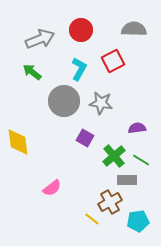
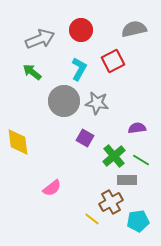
gray semicircle: rotated 15 degrees counterclockwise
gray star: moved 4 px left
brown cross: moved 1 px right
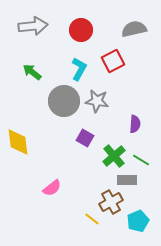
gray arrow: moved 7 px left, 13 px up; rotated 16 degrees clockwise
gray star: moved 2 px up
purple semicircle: moved 2 px left, 4 px up; rotated 102 degrees clockwise
cyan pentagon: rotated 15 degrees counterclockwise
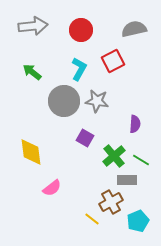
yellow diamond: moved 13 px right, 10 px down
